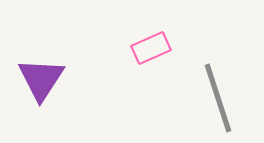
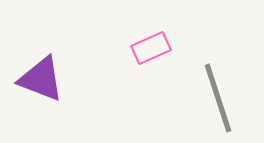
purple triangle: rotated 42 degrees counterclockwise
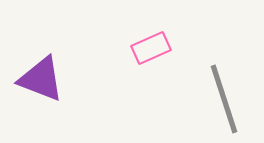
gray line: moved 6 px right, 1 px down
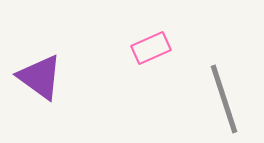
purple triangle: moved 1 px left, 2 px up; rotated 15 degrees clockwise
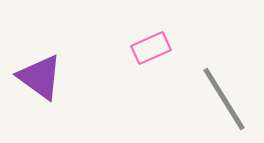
gray line: rotated 14 degrees counterclockwise
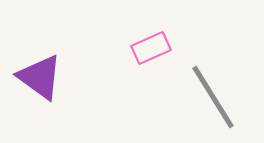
gray line: moved 11 px left, 2 px up
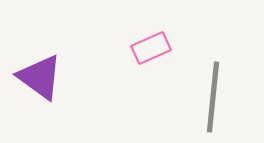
gray line: rotated 38 degrees clockwise
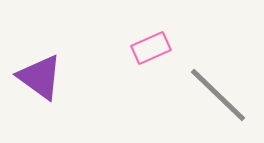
gray line: moved 5 px right, 2 px up; rotated 52 degrees counterclockwise
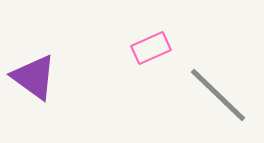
purple triangle: moved 6 px left
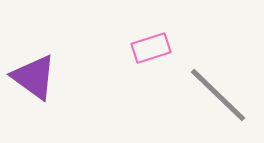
pink rectangle: rotated 6 degrees clockwise
